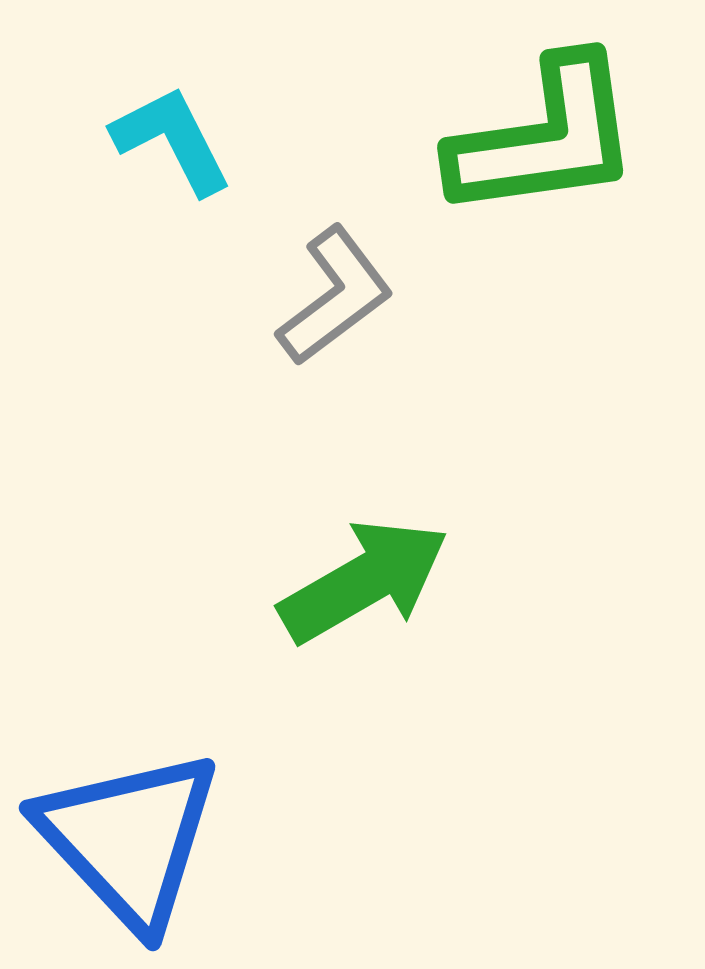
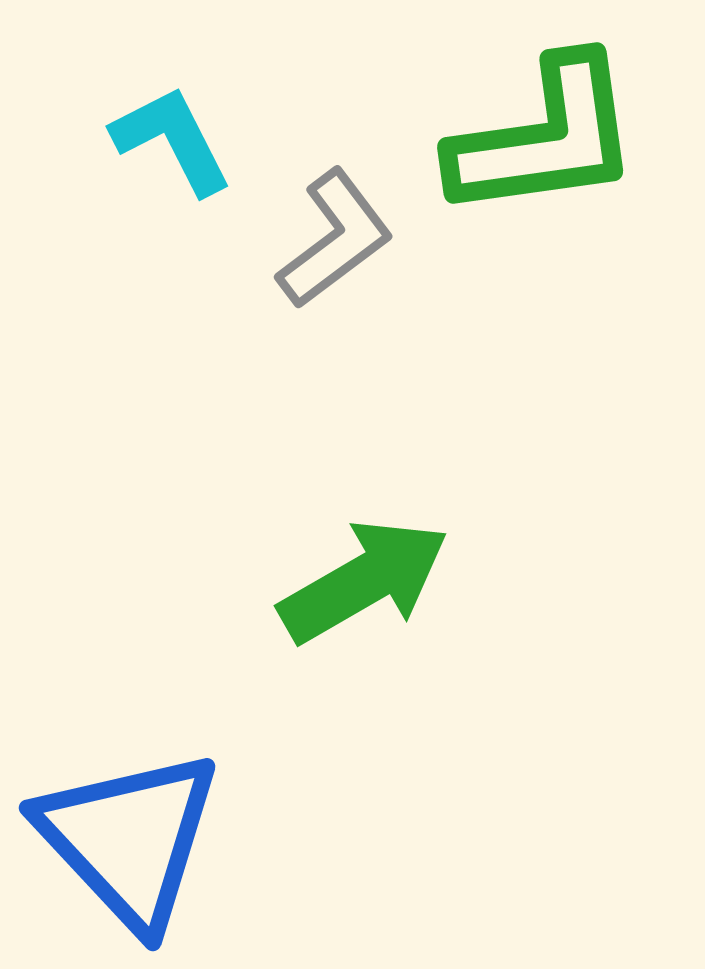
gray L-shape: moved 57 px up
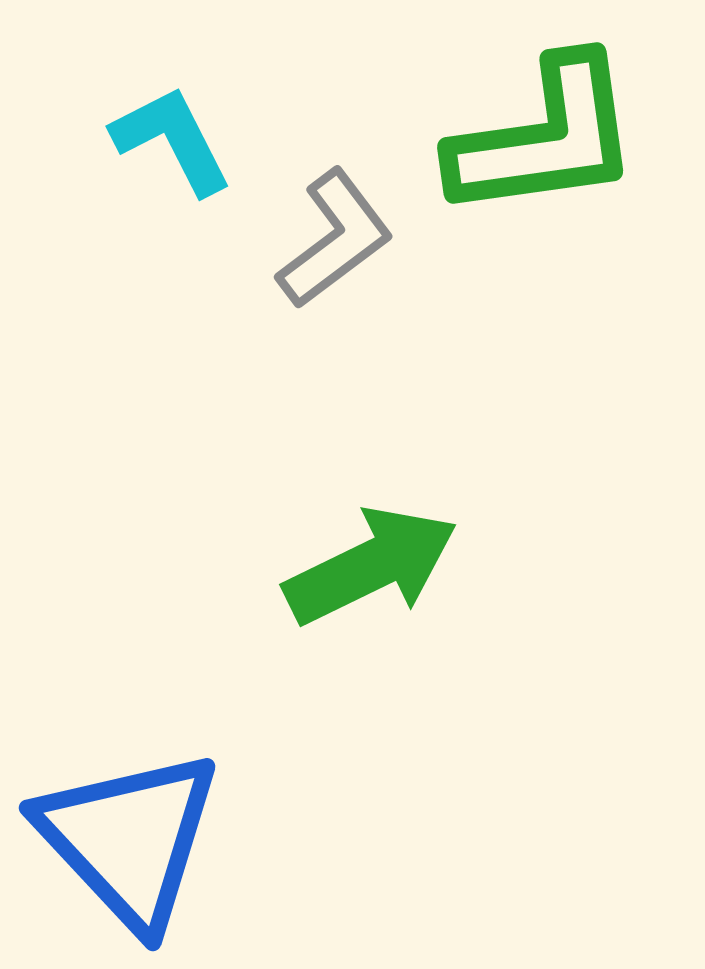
green arrow: moved 7 px right, 15 px up; rotated 4 degrees clockwise
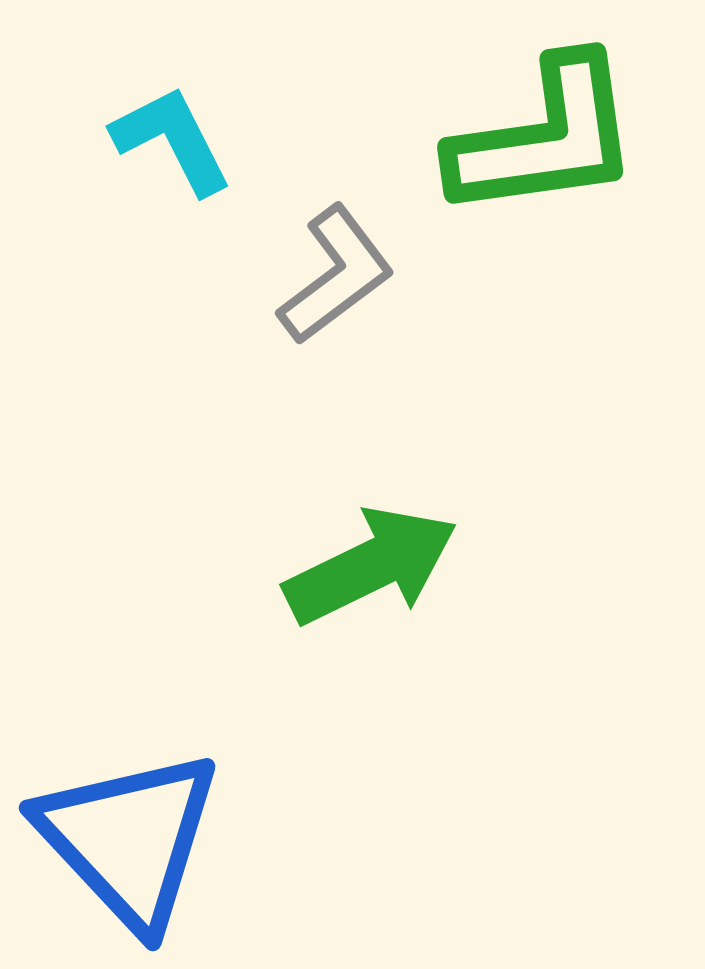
gray L-shape: moved 1 px right, 36 px down
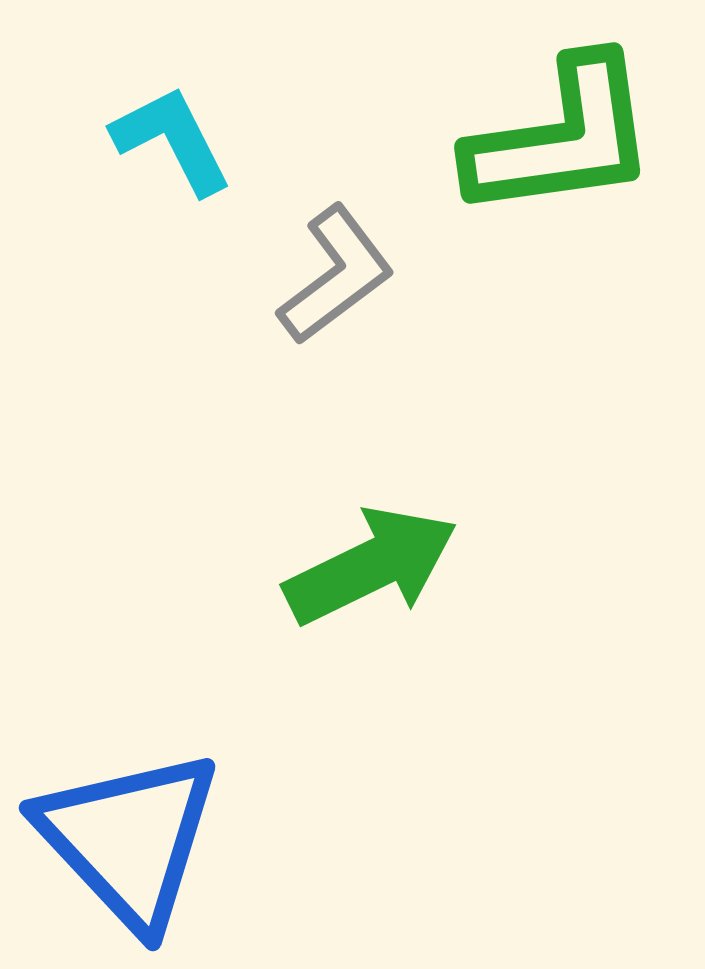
green L-shape: moved 17 px right
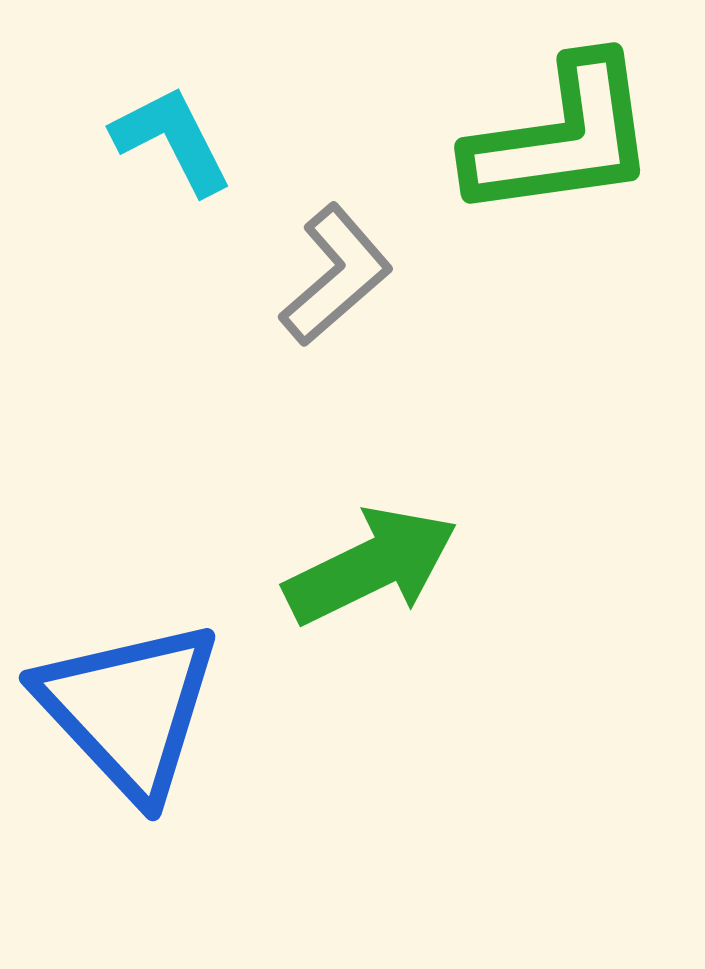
gray L-shape: rotated 4 degrees counterclockwise
blue triangle: moved 130 px up
